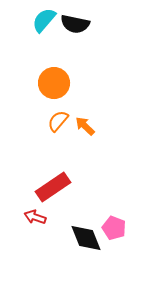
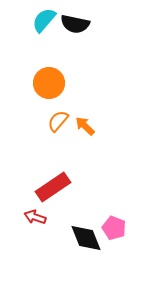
orange circle: moved 5 px left
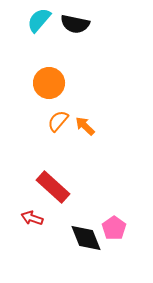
cyan semicircle: moved 5 px left
red rectangle: rotated 76 degrees clockwise
red arrow: moved 3 px left, 1 px down
pink pentagon: rotated 15 degrees clockwise
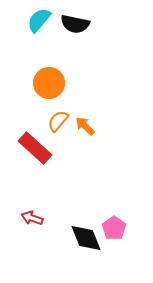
red rectangle: moved 18 px left, 39 px up
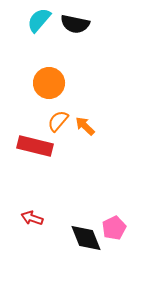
red rectangle: moved 2 px up; rotated 28 degrees counterclockwise
pink pentagon: rotated 10 degrees clockwise
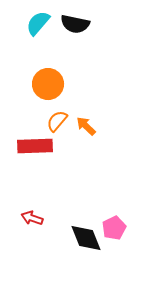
cyan semicircle: moved 1 px left, 3 px down
orange circle: moved 1 px left, 1 px down
orange semicircle: moved 1 px left
orange arrow: moved 1 px right
red rectangle: rotated 16 degrees counterclockwise
